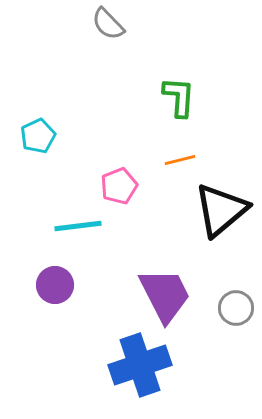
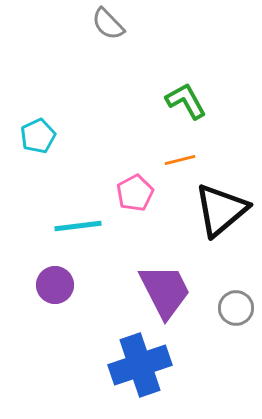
green L-shape: moved 7 px right, 4 px down; rotated 33 degrees counterclockwise
pink pentagon: moved 16 px right, 7 px down; rotated 6 degrees counterclockwise
purple trapezoid: moved 4 px up
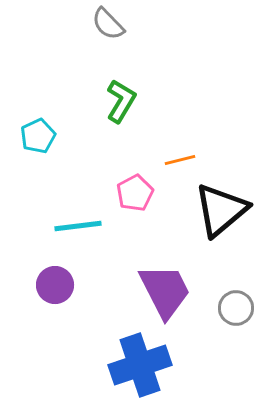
green L-shape: moved 65 px left; rotated 60 degrees clockwise
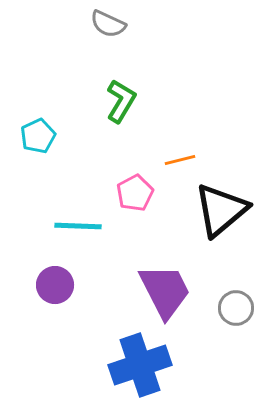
gray semicircle: rotated 21 degrees counterclockwise
cyan line: rotated 9 degrees clockwise
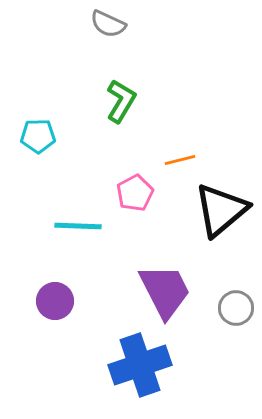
cyan pentagon: rotated 24 degrees clockwise
purple circle: moved 16 px down
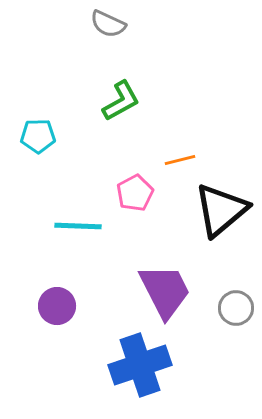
green L-shape: rotated 30 degrees clockwise
purple circle: moved 2 px right, 5 px down
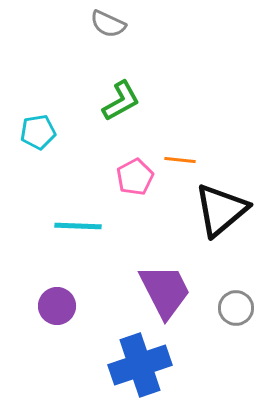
cyan pentagon: moved 4 px up; rotated 8 degrees counterclockwise
orange line: rotated 20 degrees clockwise
pink pentagon: moved 16 px up
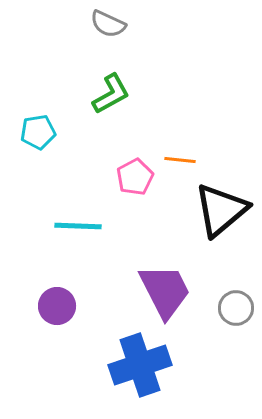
green L-shape: moved 10 px left, 7 px up
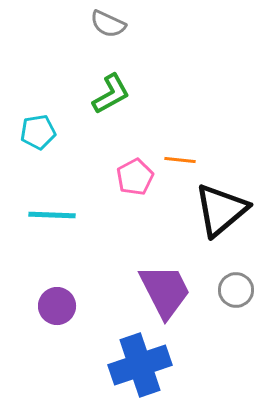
cyan line: moved 26 px left, 11 px up
gray circle: moved 18 px up
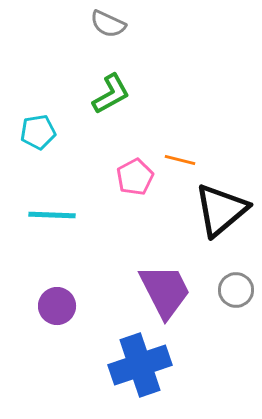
orange line: rotated 8 degrees clockwise
